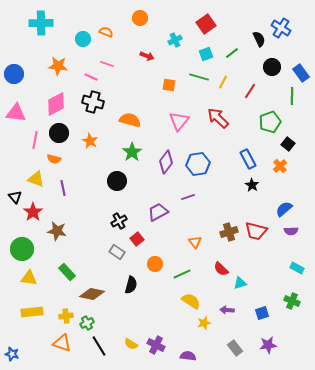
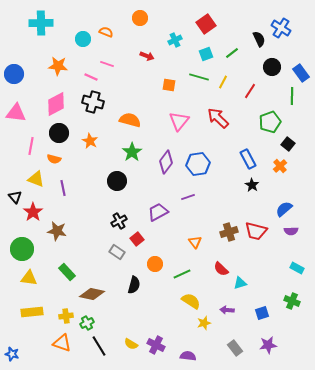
pink line at (35, 140): moved 4 px left, 6 px down
black semicircle at (131, 285): moved 3 px right
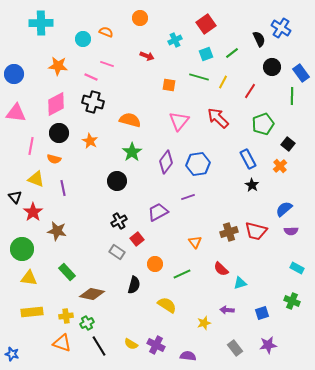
green pentagon at (270, 122): moved 7 px left, 2 px down
yellow semicircle at (191, 301): moved 24 px left, 4 px down
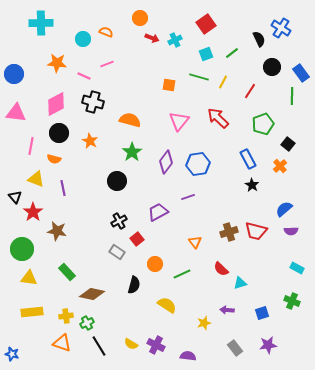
red arrow at (147, 56): moved 5 px right, 18 px up
pink line at (107, 64): rotated 40 degrees counterclockwise
orange star at (58, 66): moved 1 px left, 3 px up
pink line at (91, 77): moved 7 px left, 1 px up
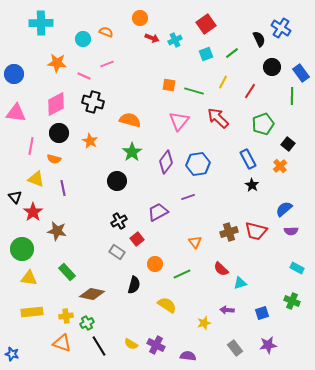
green line at (199, 77): moved 5 px left, 14 px down
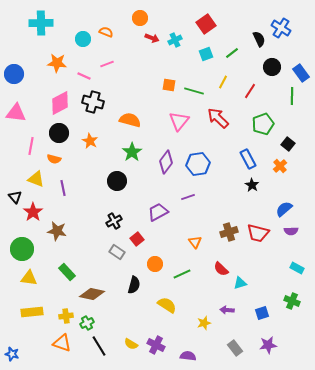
pink diamond at (56, 104): moved 4 px right, 1 px up
black cross at (119, 221): moved 5 px left
red trapezoid at (256, 231): moved 2 px right, 2 px down
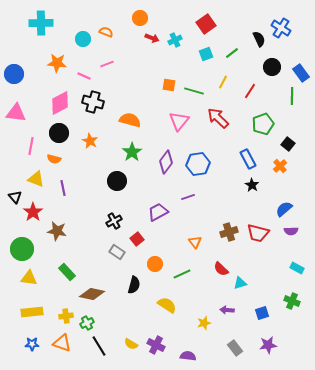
blue star at (12, 354): moved 20 px right, 10 px up; rotated 16 degrees counterclockwise
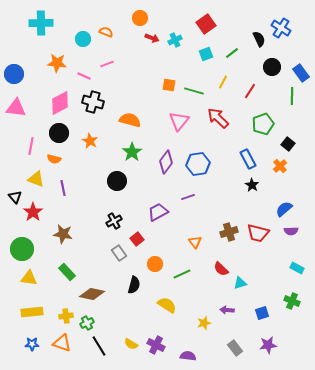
pink triangle at (16, 113): moved 5 px up
brown star at (57, 231): moved 6 px right, 3 px down
gray rectangle at (117, 252): moved 2 px right, 1 px down; rotated 21 degrees clockwise
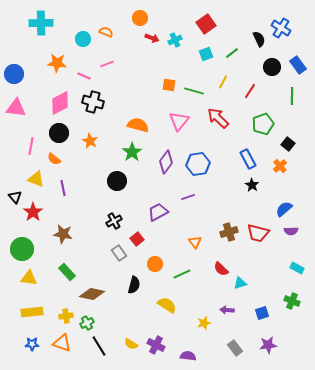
blue rectangle at (301, 73): moved 3 px left, 8 px up
orange semicircle at (130, 120): moved 8 px right, 5 px down
orange semicircle at (54, 159): rotated 24 degrees clockwise
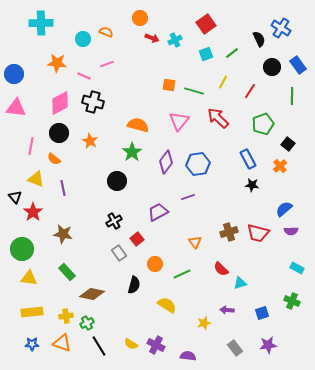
black star at (252, 185): rotated 24 degrees counterclockwise
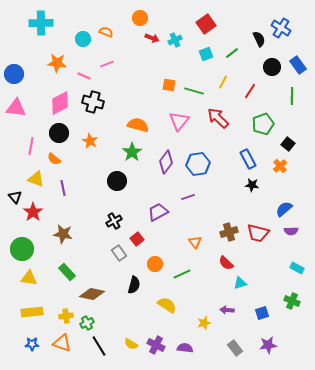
red semicircle at (221, 269): moved 5 px right, 6 px up
purple semicircle at (188, 356): moved 3 px left, 8 px up
